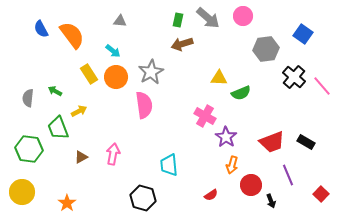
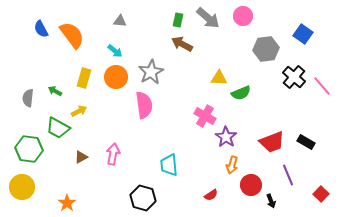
brown arrow: rotated 45 degrees clockwise
cyan arrow: moved 2 px right
yellow rectangle: moved 5 px left, 4 px down; rotated 48 degrees clockwise
green trapezoid: rotated 40 degrees counterclockwise
yellow circle: moved 5 px up
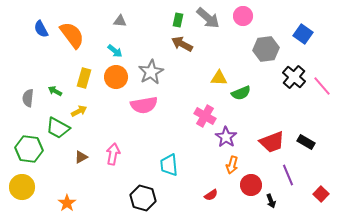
pink semicircle: rotated 88 degrees clockwise
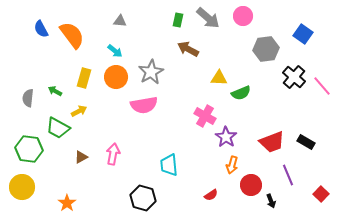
brown arrow: moved 6 px right, 5 px down
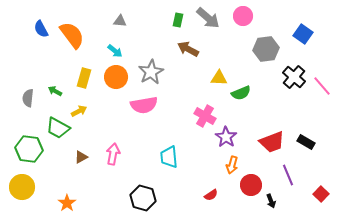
cyan trapezoid: moved 8 px up
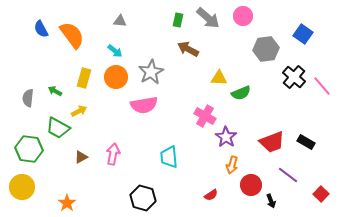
purple line: rotated 30 degrees counterclockwise
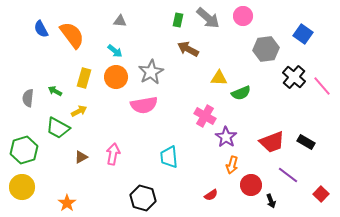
green hexagon: moved 5 px left, 1 px down; rotated 24 degrees counterclockwise
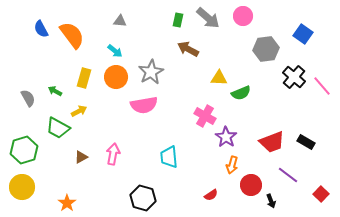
gray semicircle: rotated 144 degrees clockwise
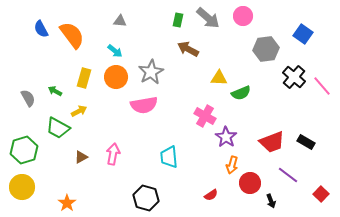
red circle: moved 1 px left, 2 px up
black hexagon: moved 3 px right
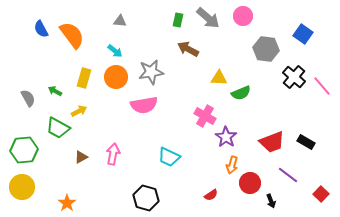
gray hexagon: rotated 15 degrees clockwise
gray star: rotated 20 degrees clockwise
green hexagon: rotated 12 degrees clockwise
cyan trapezoid: rotated 60 degrees counterclockwise
